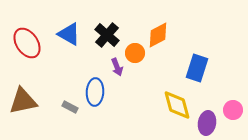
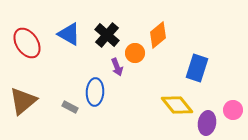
orange diamond: rotated 12 degrees counterclockwise
brown triangle: rotated 28 degrees counterclockwise
yellow diamond: rotated 24 degrees counterclockwise
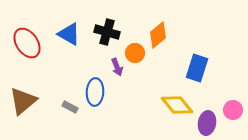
black cross: moved 3 px up; rotated 25 degrees counterclockwise
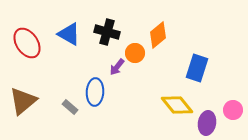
purple arrow: rotated 60 degrees clockwise
gray rectangle: rotated 14 degrees clockwise
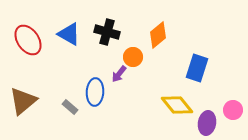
red ellipse: moved 1 px right, 3 px up
orange circle: moved 2 px left, 4 px down
purple arrow: moved 2 px right, 7 px down
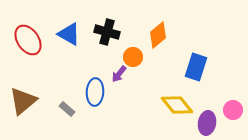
blue rectangle: moved 1 px left, 1 px up
gray rectangle: moved 3 px left, 2 px down
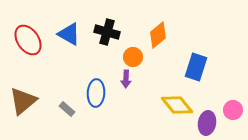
purple arrow: moved 7 px right, 5 px down; rotated 36 degrees counterclockwise
blue ellipse: moved 1 px right, 1 px down
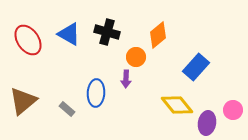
orange circle: moved 3 px right
blue rectangle: rotated 24 degrees clockwise
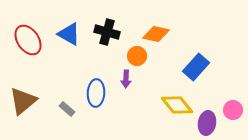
orange diamond: moved 2 px left, 1 px up; rotated 52 degrees clockwise
orange circle: moved 1 px right, 1 px up
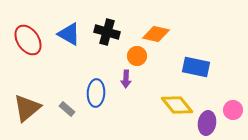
blue rectangle: rotated 60 degrees clockwise
brown triangle: moved 4 px right, 7 px down
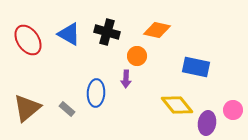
orange diamond: moved 1 px right, 4 px up
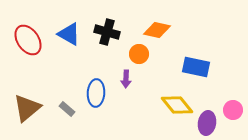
orange circle: moved 2 px right, 2 px up
